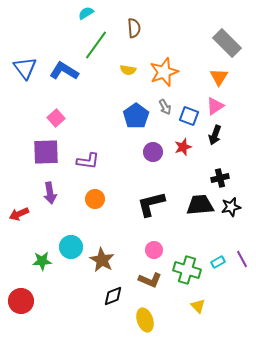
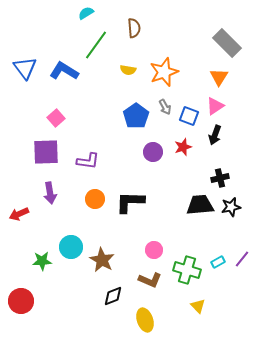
black L-shape: moved 21 px left, 2 px up; rotated 16 degrees clockwise
purple line: rotated 66 degrees clockwise
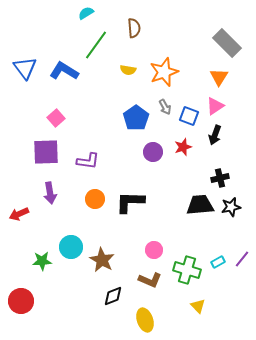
blue pentagon: moved 2 px down
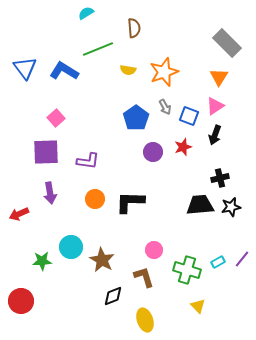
green line: moved 2 px right, 4 px down; rotated 32 degrees clockwise
brown L-shape: moved 6 px left, 3 px up; rotated 130 degrees counterclockwise
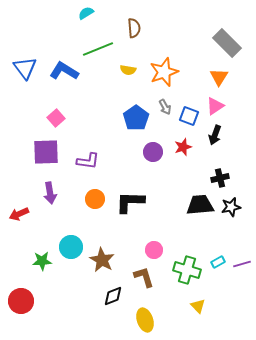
purple line: moved 5 px down; rotated 36 degrees clockwise
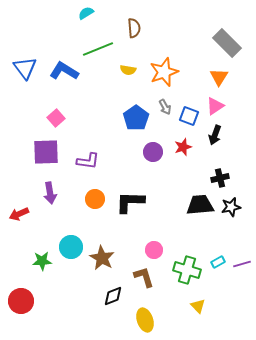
brown star: moved 2 px up
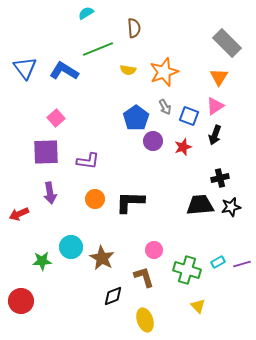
purple circle: moved 11 px up
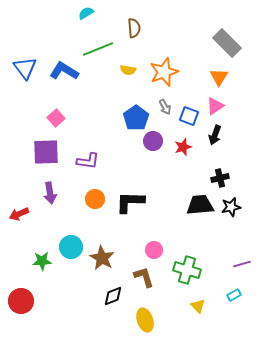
cyan rectangle: moved 16 px right, 33 px down
